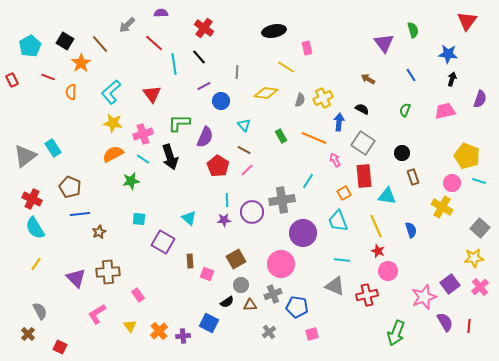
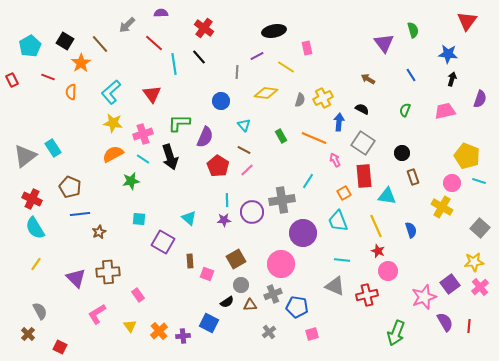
purple line at (204, 86): moved 53 px right, 30 px up
yellow star at (474, 258): moved 4 px down
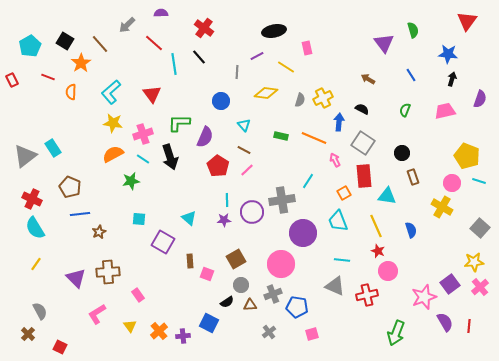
green rectangle at (281, 136): rotated 48 degrees counterclockwise
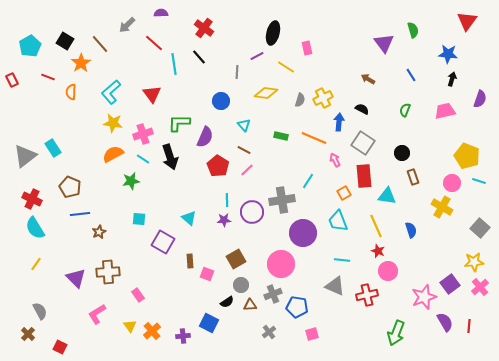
black ellipse at (274, 31): moved 1 px left, 2 px down; rotated 65 degrees counterclockwise
orange cross at (159, 331): moved 7 px left
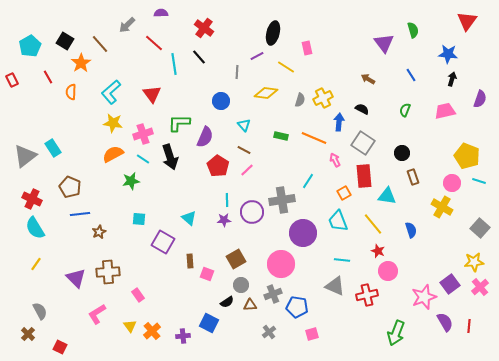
red line at (48, 77): rotated 40 degrees clockwise
yellow line at (376, 226): moved 3 px left, 2 px up; rotated 15 degrees counterclockwise
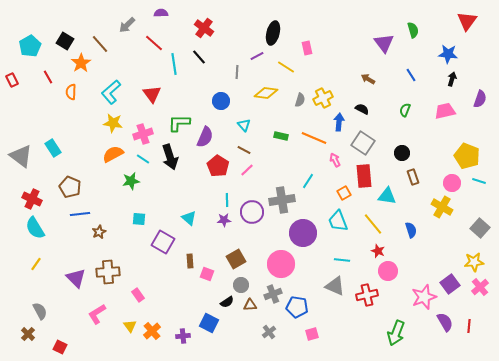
gray triangle at (25, 156): moved 4 px left; rotated 45 degrees counterclockwise
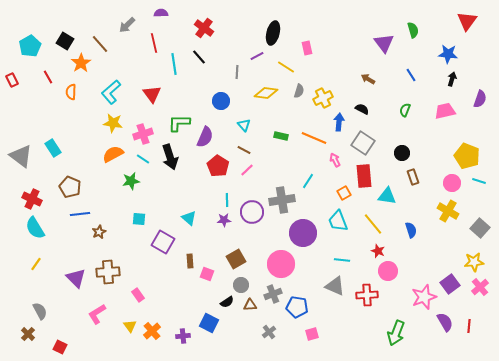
red line at (154, 43): rotated 36 degrees clockwise
gray semicircle at (300, 100): moved 1 px left, 9 px up
yellow cross at (442, 207): moved 6 px right, 4 px down
red cross at (367, 295): rotated 10 degrees clockwise
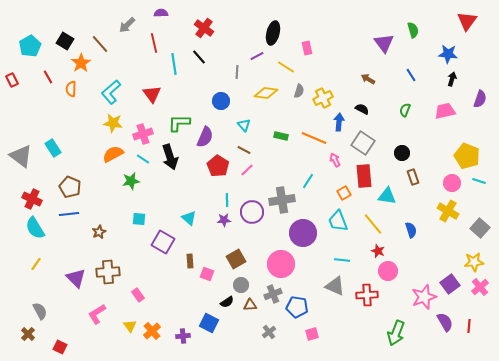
orange semicircle at (71, 92): moved 3 px up
blue line at (80, 214): moved 11 px left
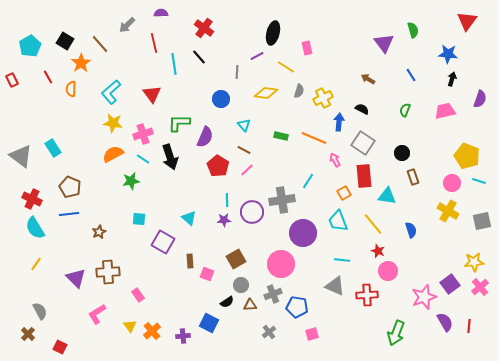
blue circle at (221, 101): moved 2 px up
gray square at (480, 228): moved 2 px right, 7 px up; rotated 36 degrees clockwise
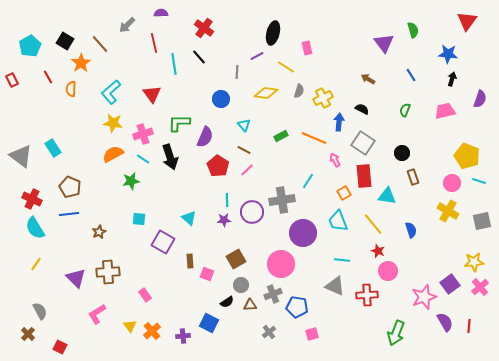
green rectangle at (281, 136): rotated 40 degrees counterclockwise
pink rectangle at (138, 295): moved 7 px right
